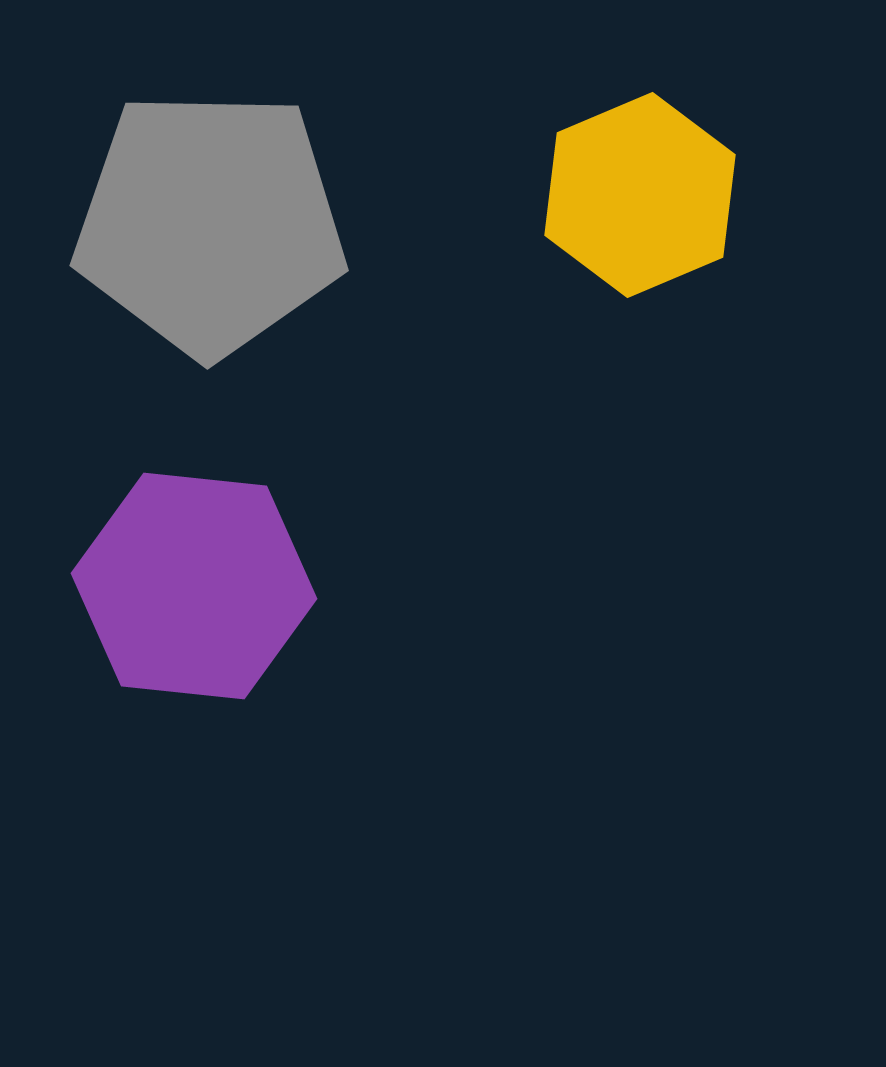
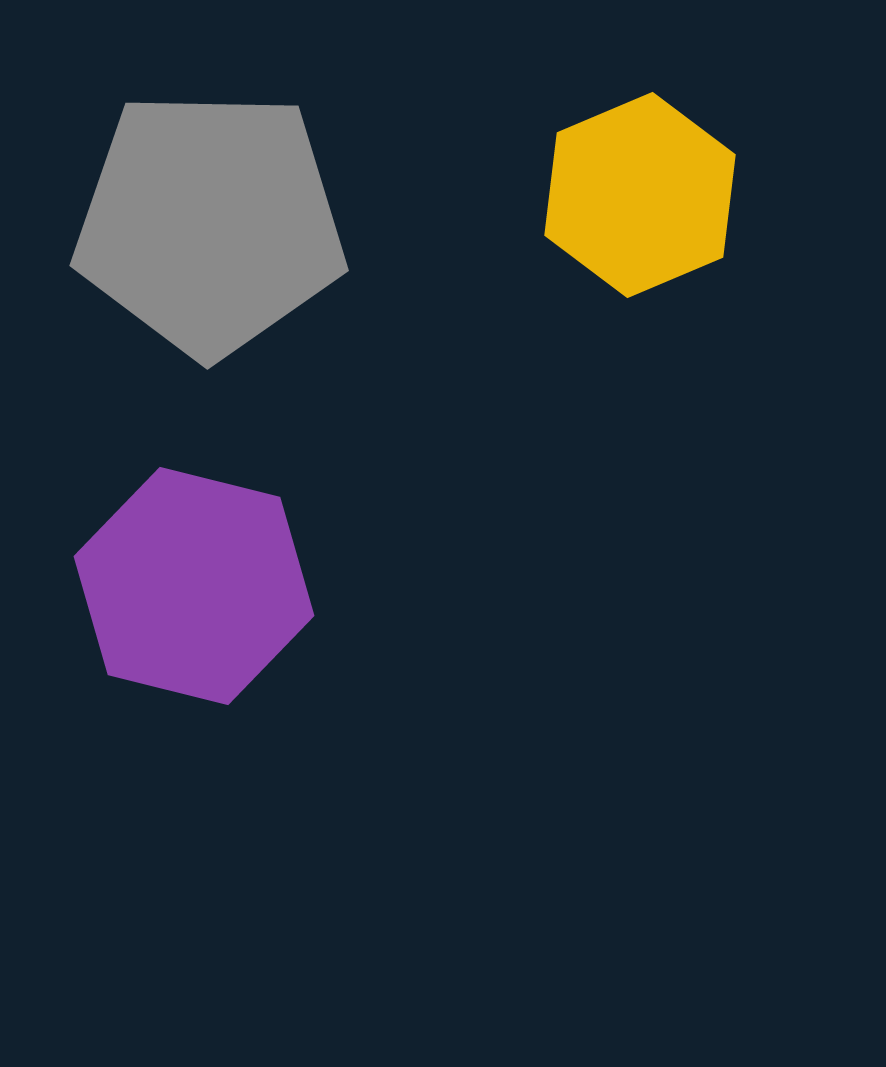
purple hexagon: rotated 8 degrees clockwise
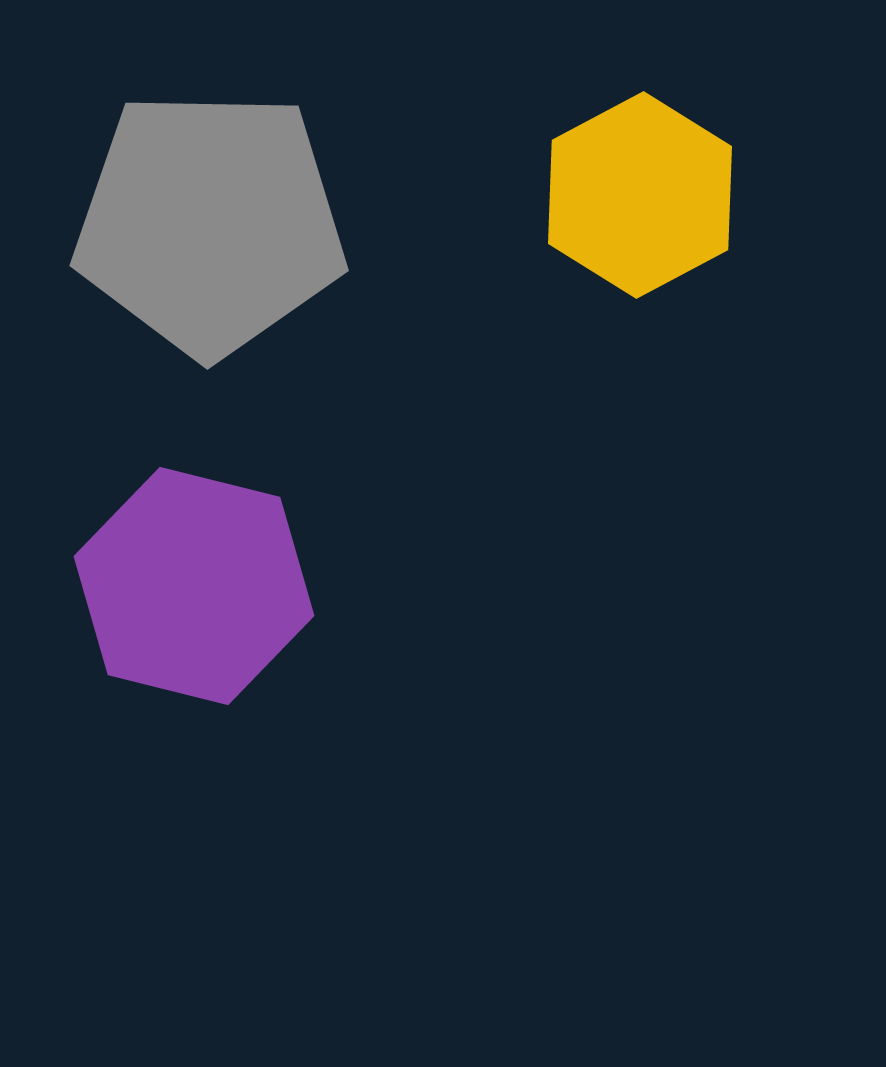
yellow hexagon: rotated 5 degrees counterclockwise
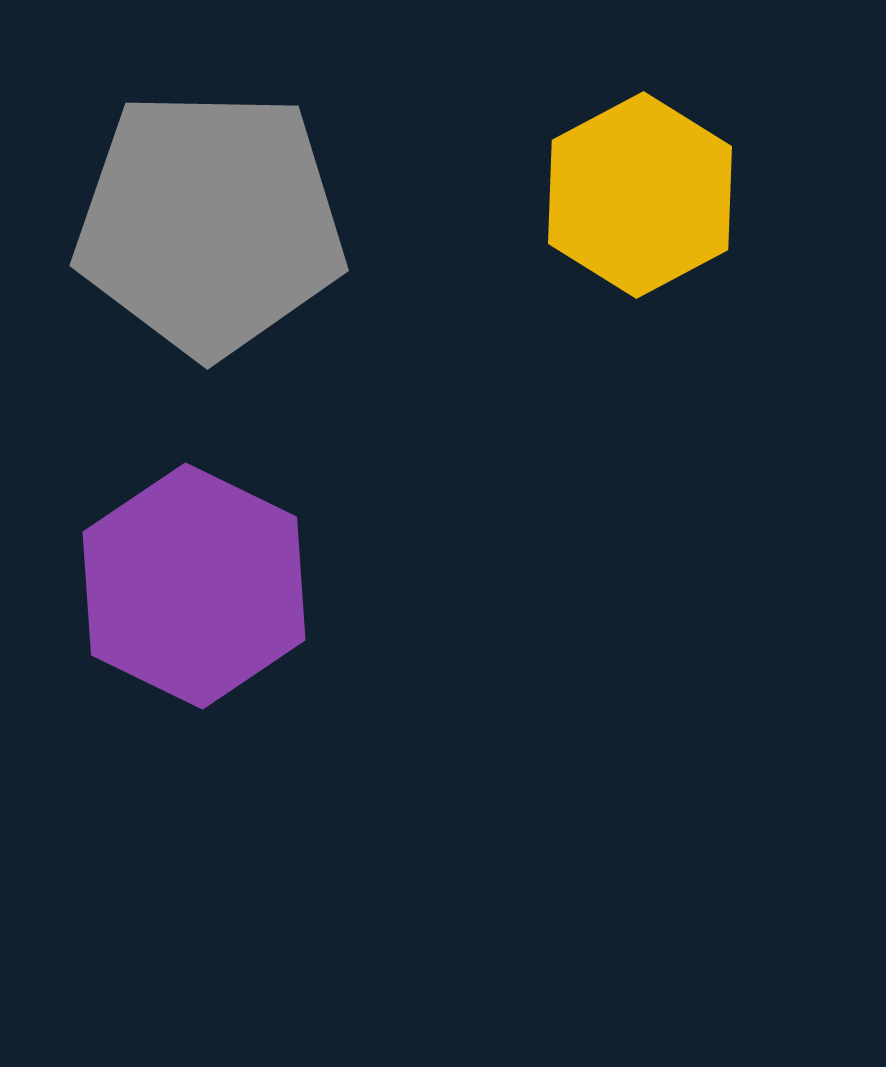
purple hexagon: rotated 12 degrees clockwise
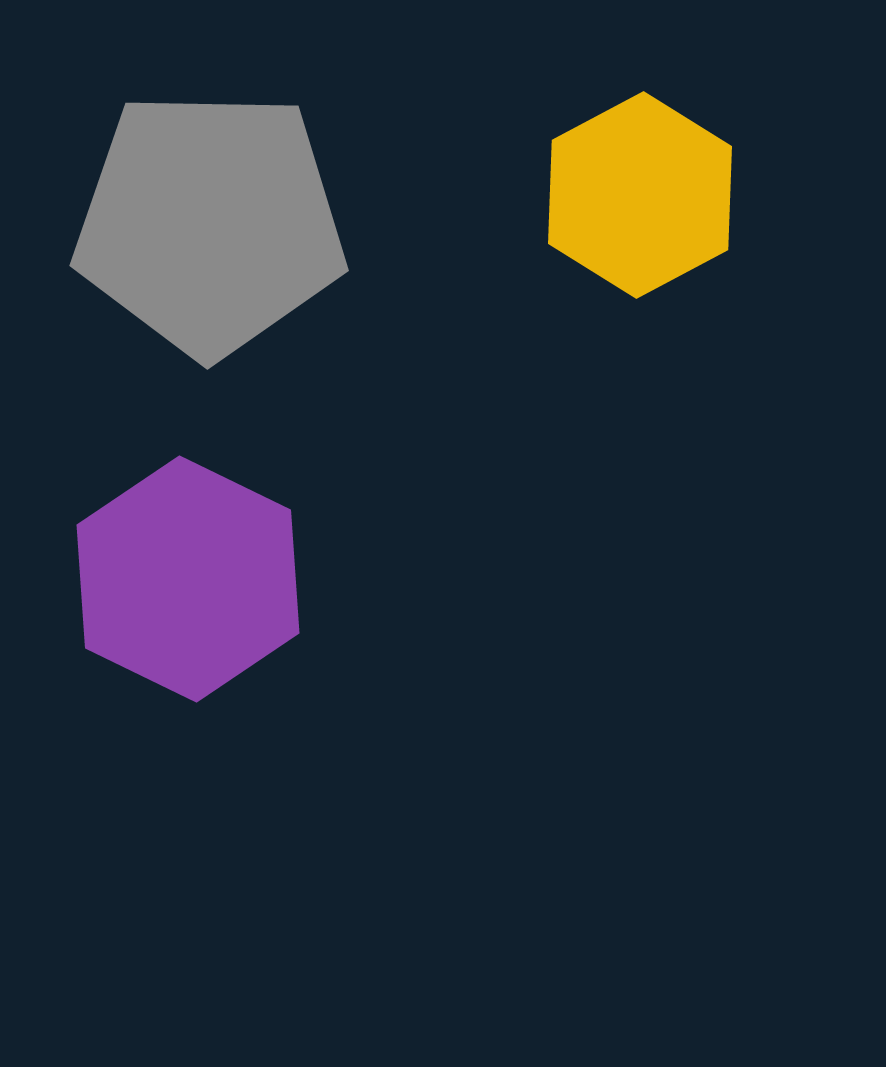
purple hexagon: moved 6 px left, 7 px up
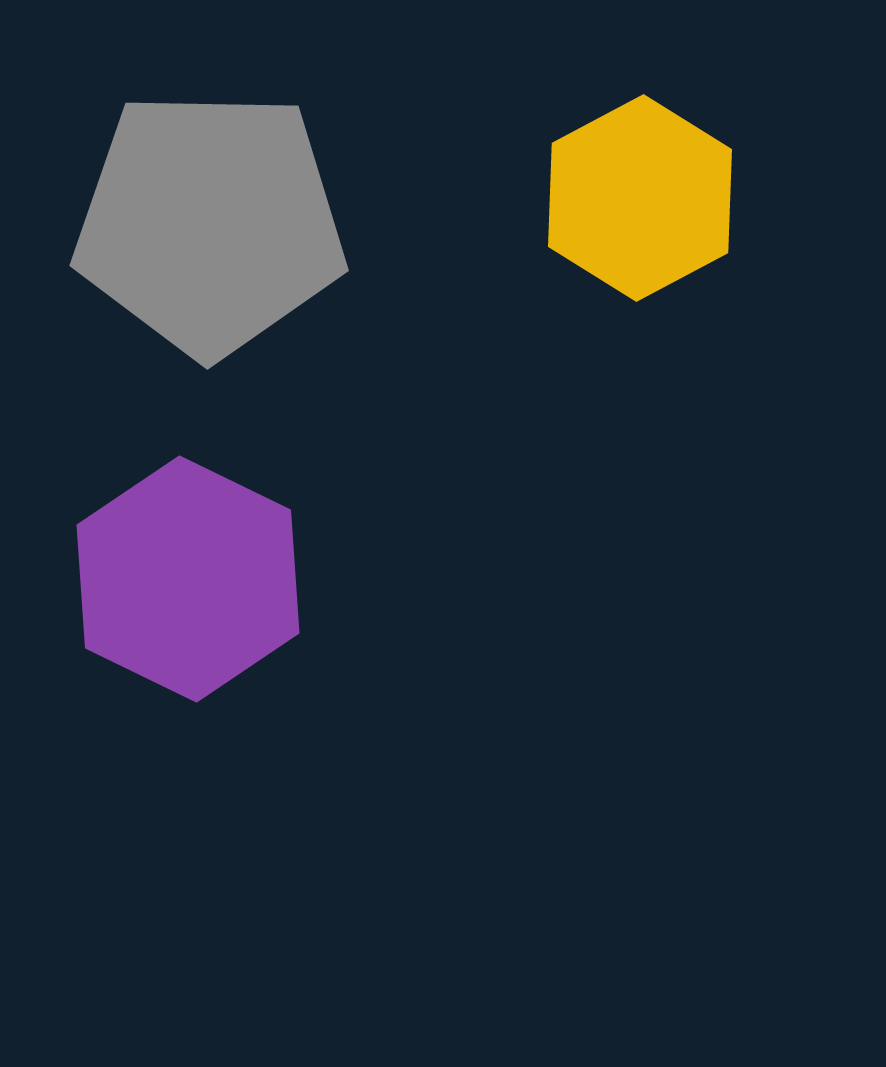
yellow hexagon: moved 3 px down
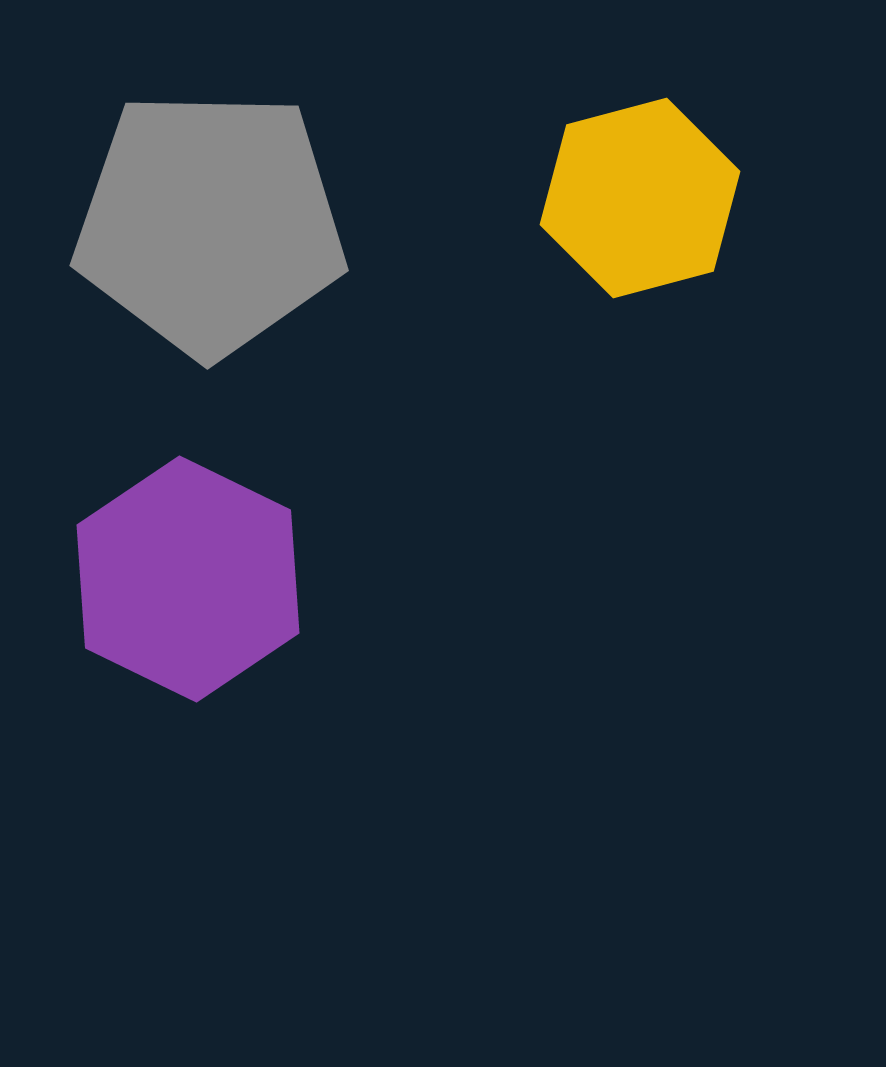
yellow hexagon: rotated 13 degrees clockwise
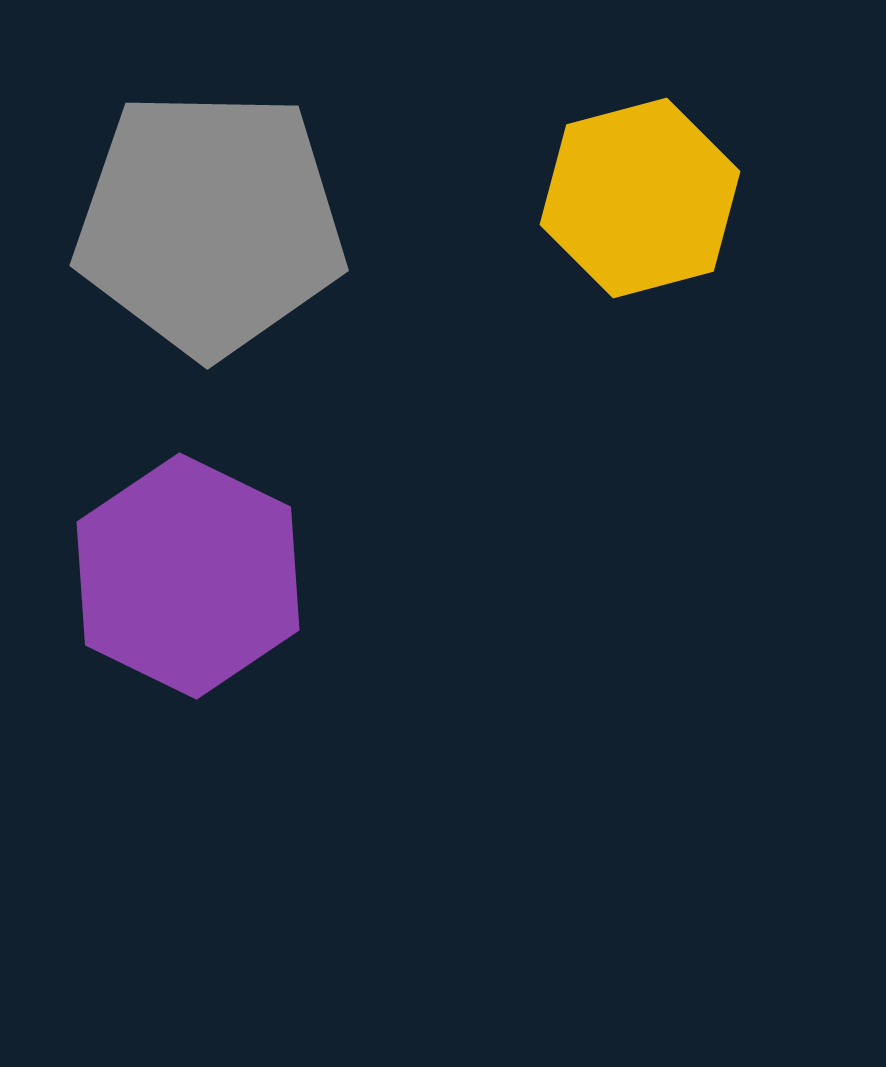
purple hexagon: moved 3 px up
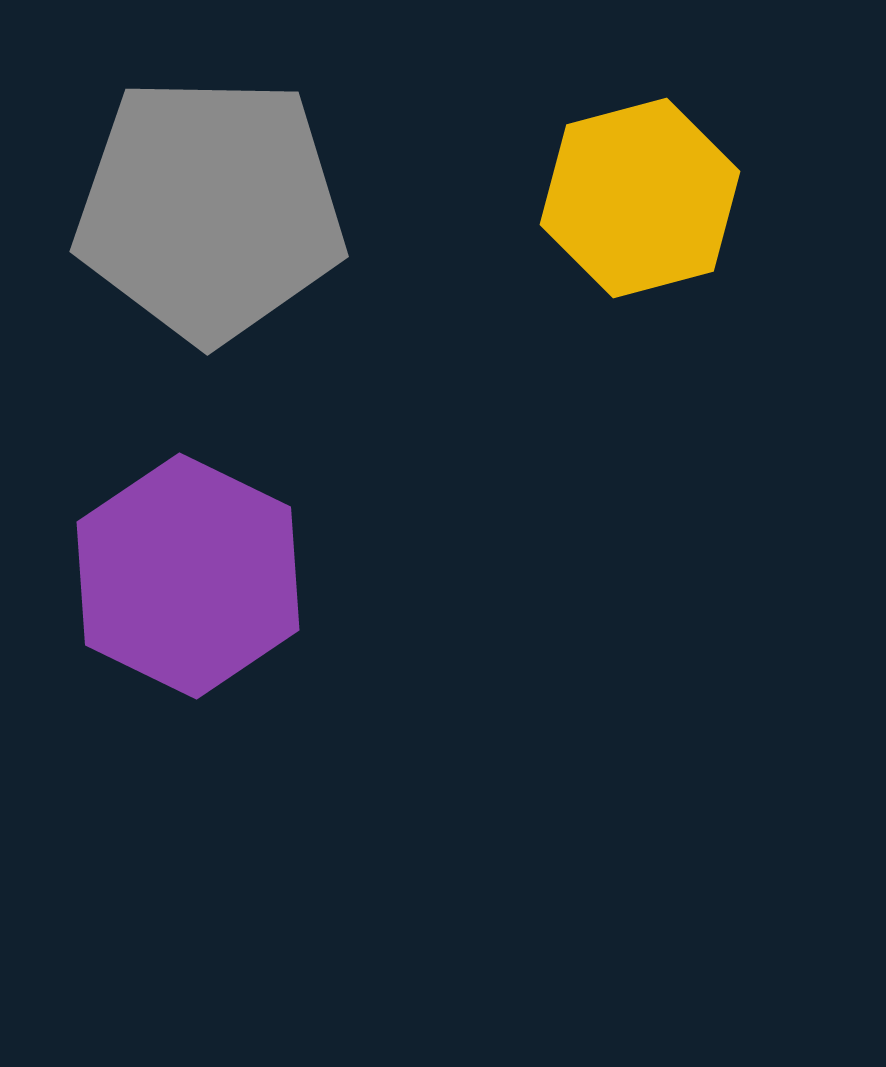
gray pentagon: moved 14 px up
